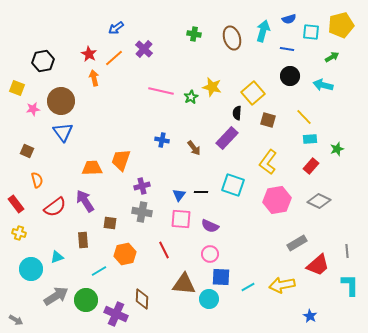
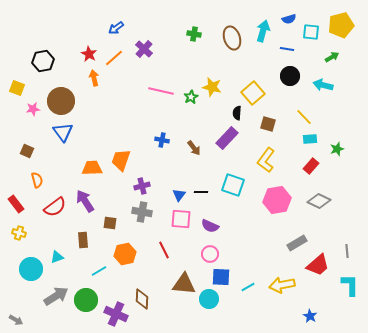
brown square at (268, 120): moved 4 px down
yellow L-shape at (268, 162): moved 2 px left, 2 px up
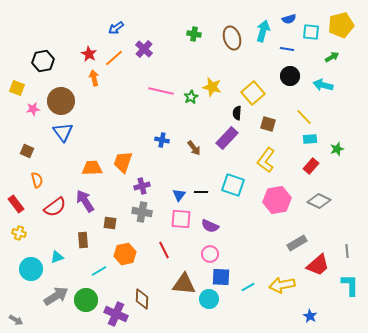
orange trapezoid at (121, 160): moved 2 px right, 2 px down
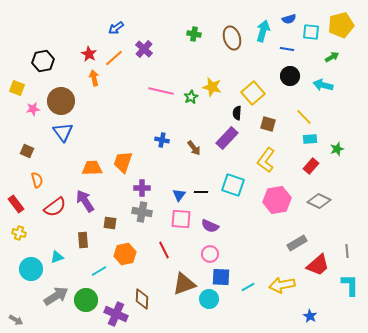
purple cross at (142, 186): moved 2 px down; rotated 14 degrees clockwise
brown triangle at (184, 284): rotated 25 degrees counterclockwise
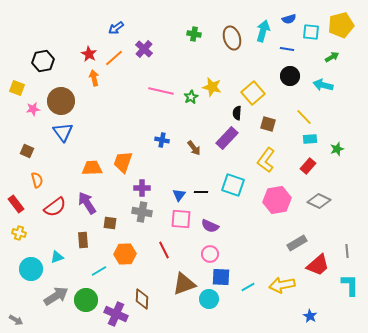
red rectangle at (311, 166): moved 3 px left
purple arrow at (85, 201): moved 2 px right, 2 px down
orange hexagon at (125, 254): rotated 10 degrees clockwise
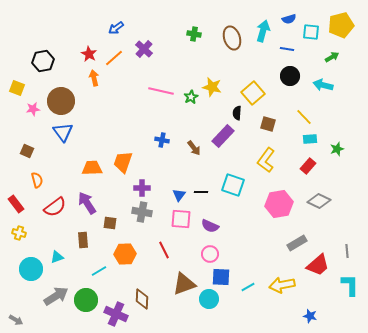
purple rectangle at (227, 138): moved 4 px left, 2 px up
pink hexagon at (277, 200): moved 2 px right, 4 px down
blue star at (310, 316): rotated 16 degrees counterclockwise
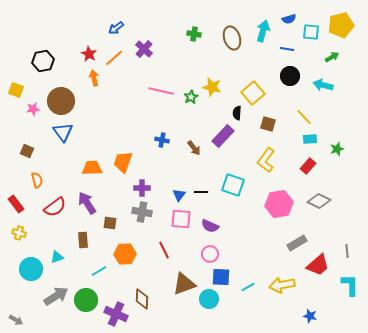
yellow square at (17, 88): moved 1 px left, 2 px down
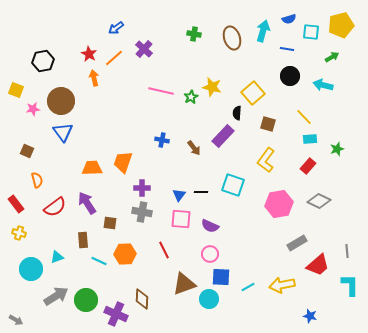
cyan line at (99, 271): moved 10 px up; rotated 56 degrees clockwise
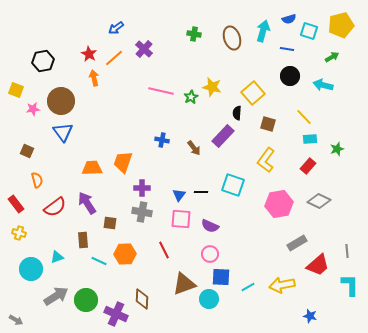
cyan square at (311, 32): moved 2 px left, 1 px up; rotated 12 degrees clockwise
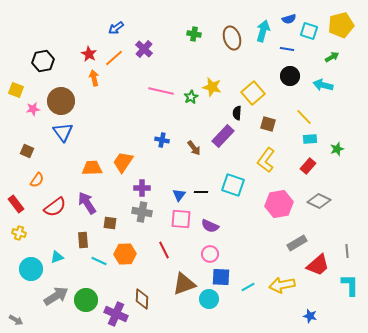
orange trapezoid at (123, 162): rotated 15 degrees clockwise
orange semicircle at (37, 180): rotated 49 degrees clockwise
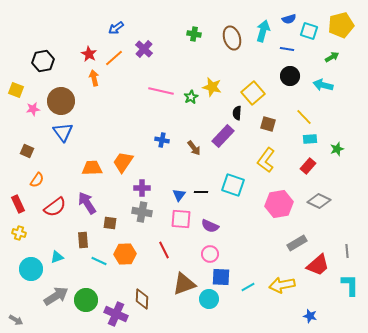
red rectangle at (16, 204): moved 2 px right; rotated 12 degrees clockwise
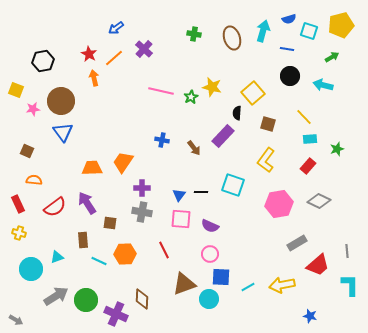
orange semicircle at (37, 180): moved 3 px left; rotated 119 degrees counterclockwise
